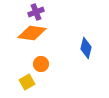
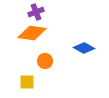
blue diamond: moved 2 px left; rotated 75 degrees counterclockwise
orange circle: moved 4 px right, 3 px up
yellow square: rotated 28 degrees clockwise
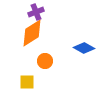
orange diamond: rotated 40 degrees counterclockwise
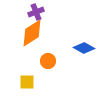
orange circle: moved 3 px right
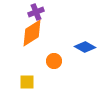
blue diamond: moved 1 px right, 1 px up
orange circle: moved 6 px right
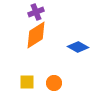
orange diamond: moved 4 px right, 2 px down
blue diamond: moved 7 px left
orange circle: moved 22 px down
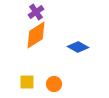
purple cross: rotated 14 degrees counterclockwise
orange circle: moved 1 px down
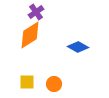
orange diamond: moved 6 px left
